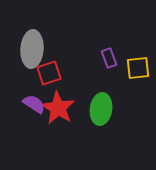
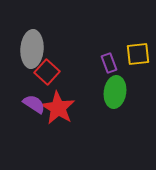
purple rectangle: moved 5 px down
yellow square: moved 14 px up
red square: moved 2 px left, 1 px up; rotated 30 degrees counterclockwise
green ellipse: moved 14 px right, 17 px up
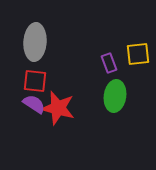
gray ellipse: moved 3 px right, 7 px up
red square: moved 12 px left, 9 px down; rotated 35 degrees counterclockwise
green ellipse: moved 4 px down
red star: rotated 16 degrees counterclockwise
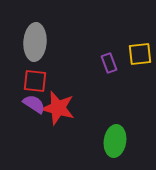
yellow square: moved 2 px right
green ellipse: moved 45 px down
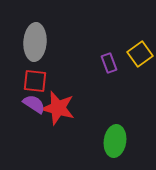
yellow square: rotated 30 degrees counterclockwise
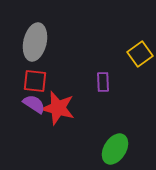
gray ellipse: rotated 9 degrees clockwise
purple rectangle: moved 6 px left, 19 px down; rotated 18 degrees clockwise
green ellipse: moved 8 px down; rotated 24 degrees clockwise
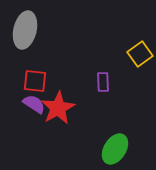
gray ellipse: moved 10 px left, 12 px up
red star: rotated 28 degrees clockwise
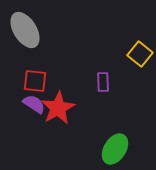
gray ellipse: rotated 45 degrees counterclockwise
yellow square: rotated 15 degrees counterclockwise
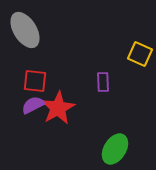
yellow square: rotated 15 degrees counterclockwise
purple semicircle: moved 1 px left, 1 px down; rotated 60 degrees counterclockwise
